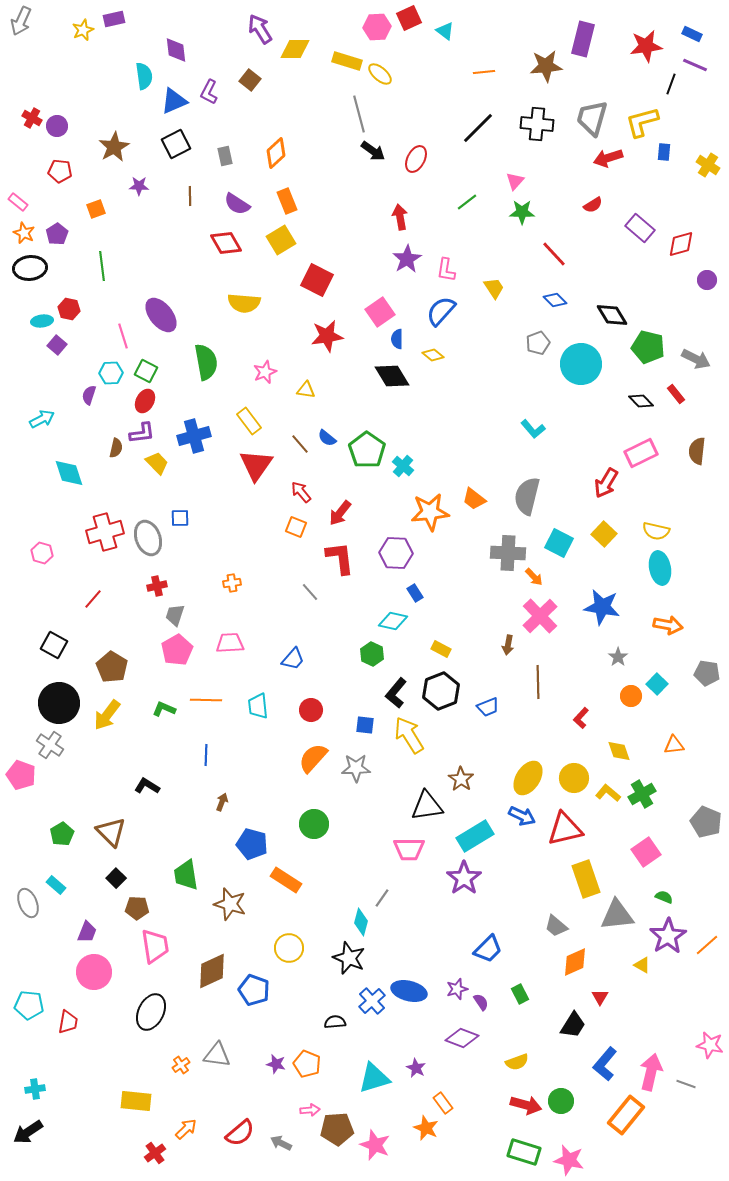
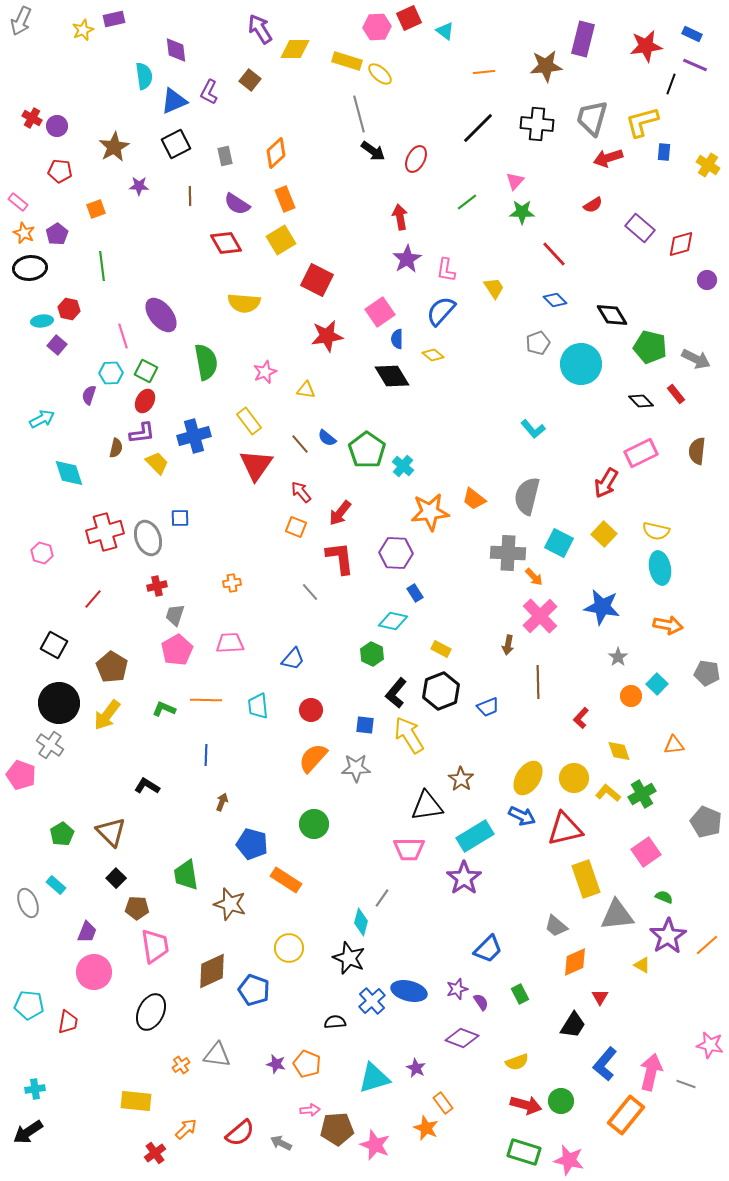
orange rectangle at (287, 201): moved 2 px left, 2 px up
green pentagon at (648, 347): moved 2 px right
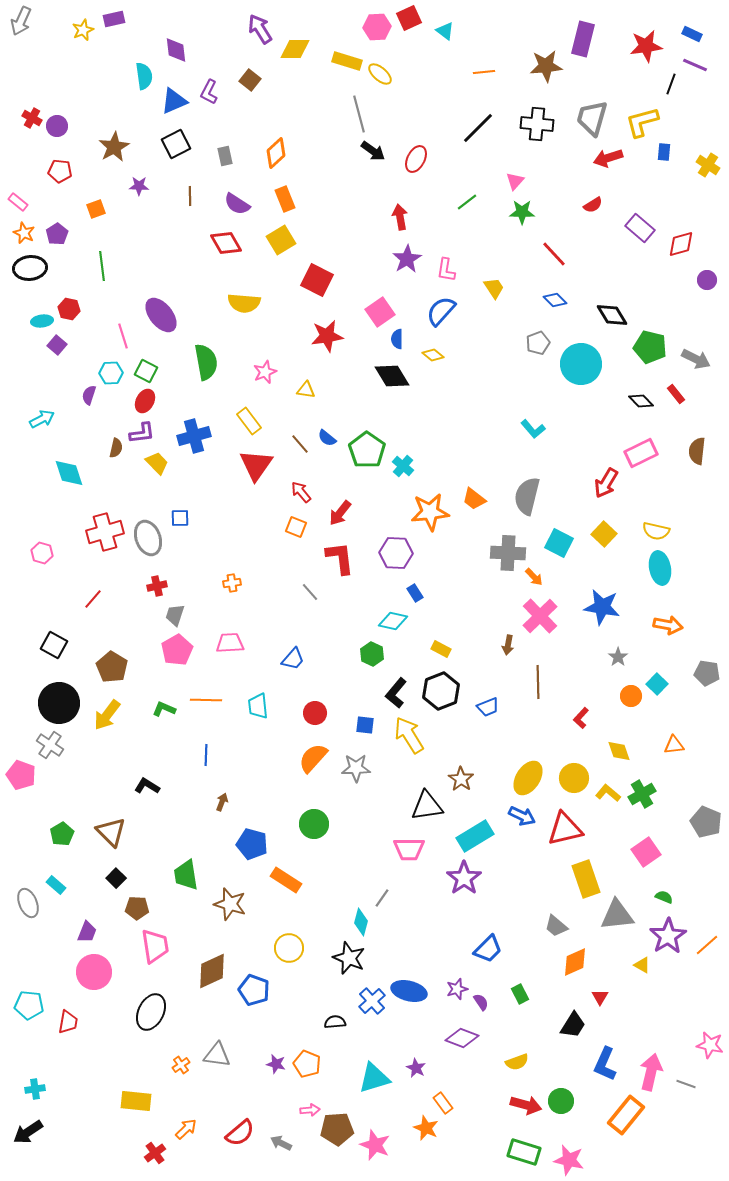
red circle at (311, 710): moved 4 px right, 3 px down
blue L-shape at (605, 1064): rotated 16 degrees counterclockwise
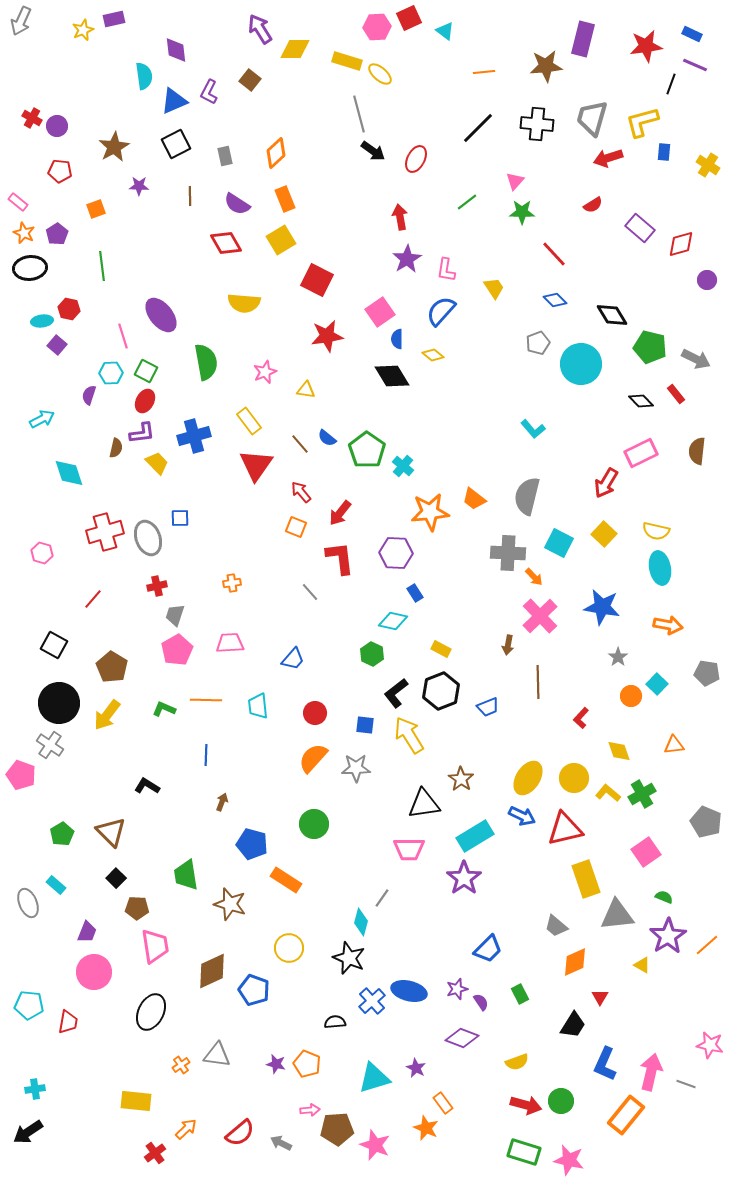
black L-shape at (396, 693): rotated 12 degrees clockwise
black triangle at (427, 806): moved 3 px left, 2 px up
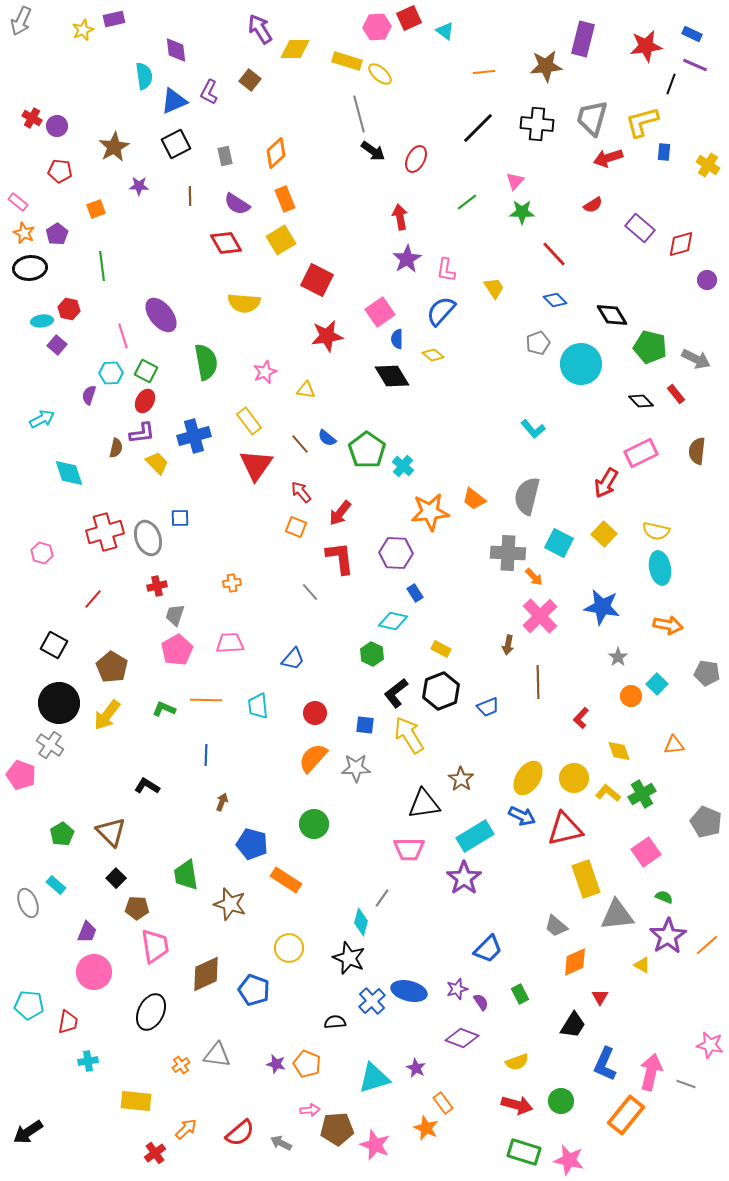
brown diamond at (212, 971): moved 6 px left, 3 px down
cyan cross at (35, 1089): moved 53 px right, 28 px up
red arrow at (526, 1105): moved 9 px left
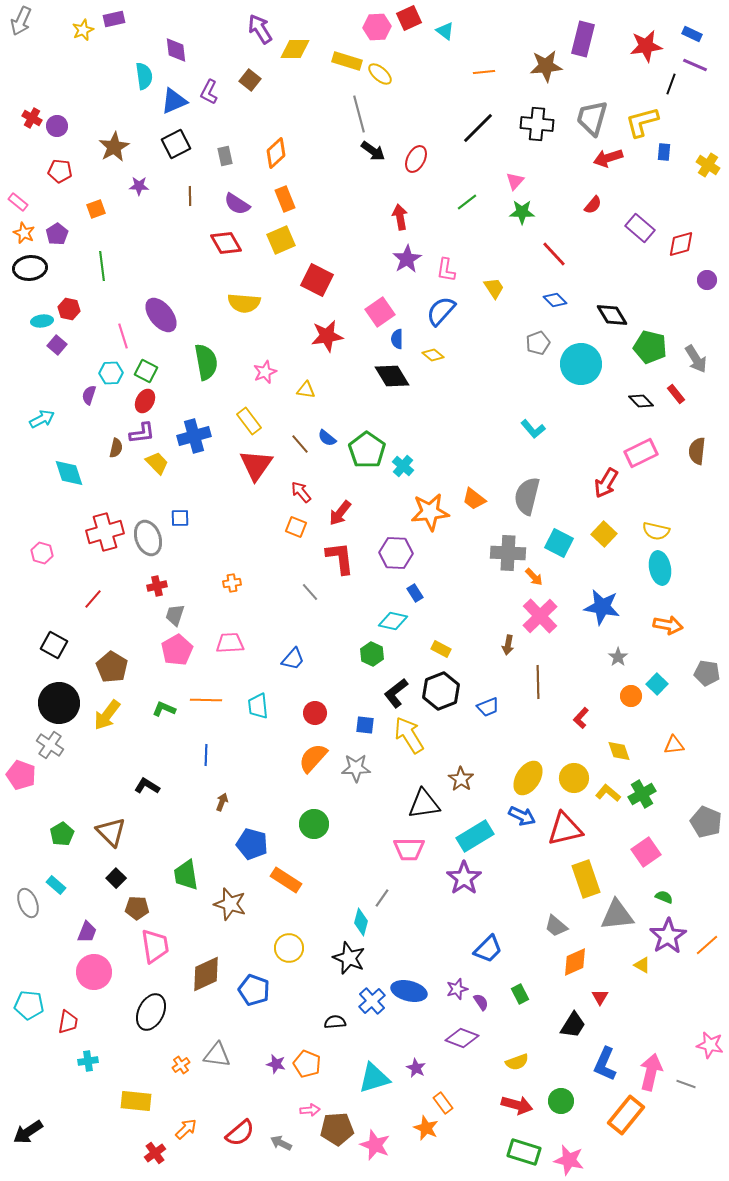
red semicircle at (593, 205): rotated 18 degrees counterclockwise
yellow square at (281, 240): rotated 8 degrees clockwise
gray arrow at (696, 359): rotated 32 degrees clockwise
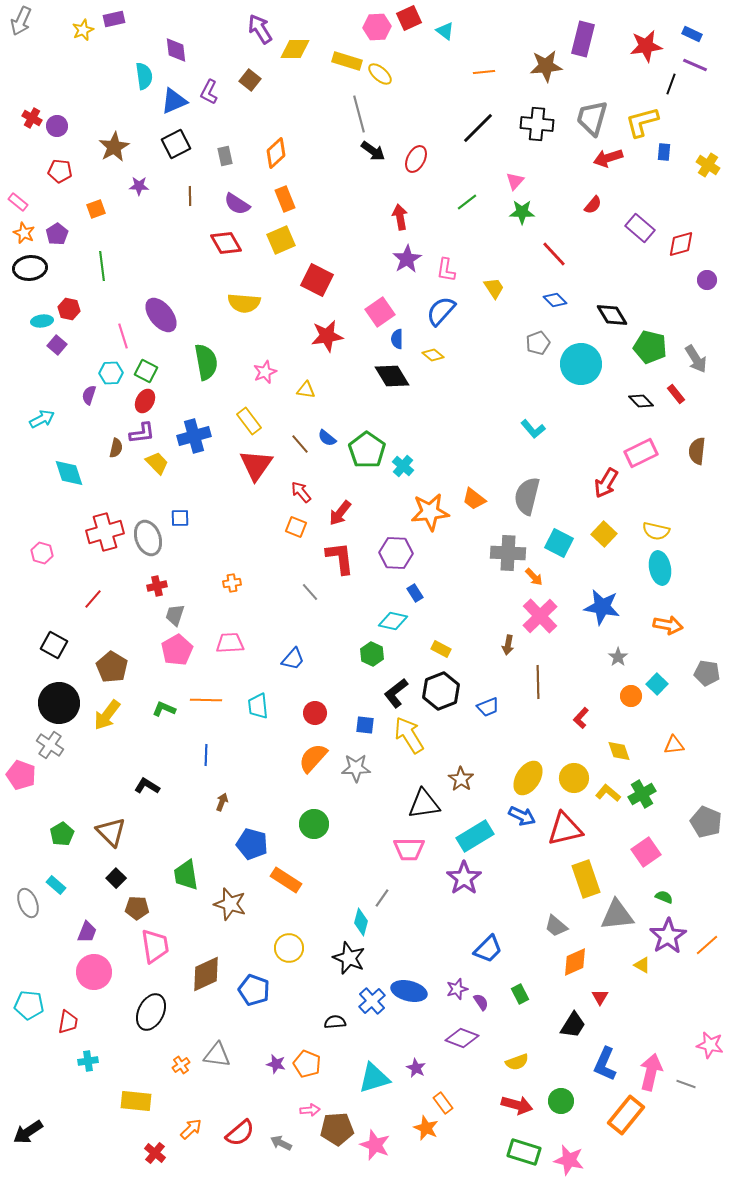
orange arrow at (186, 1129): moved 5 px right
red cross at (155, 1153): rotated 15 degrees counterclockwise
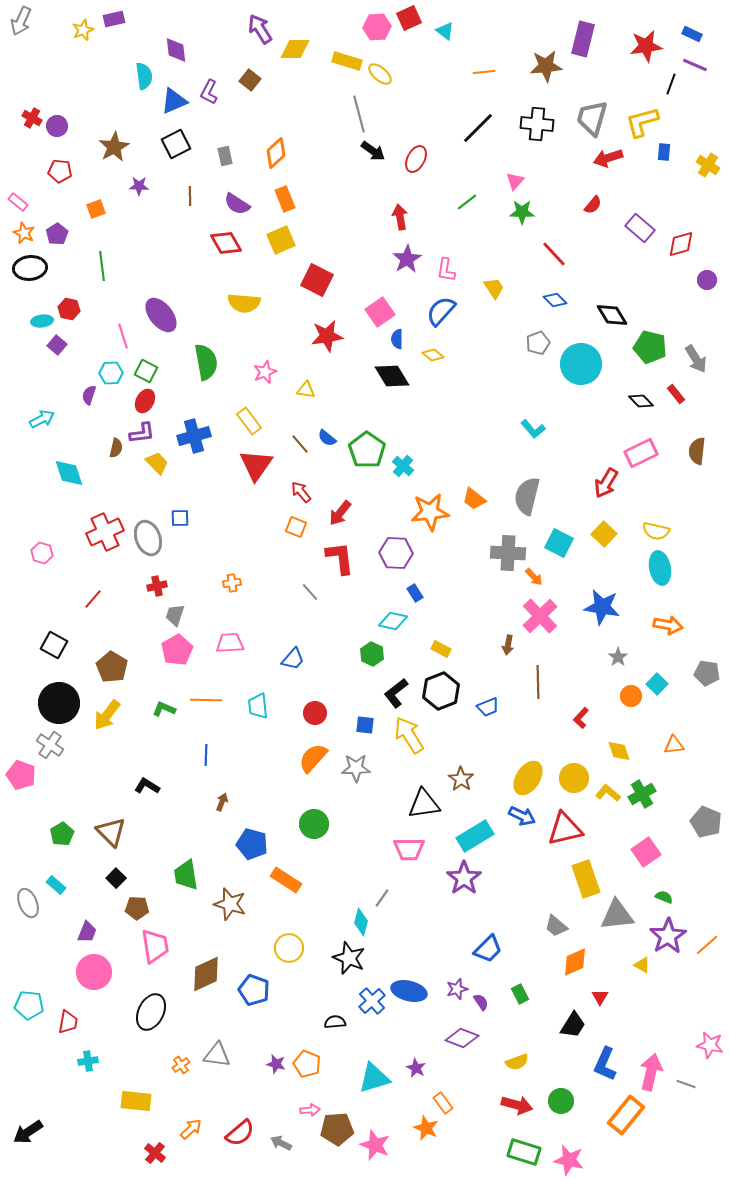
red cross at (105, 532): rotated 9 degrees counterclockwise
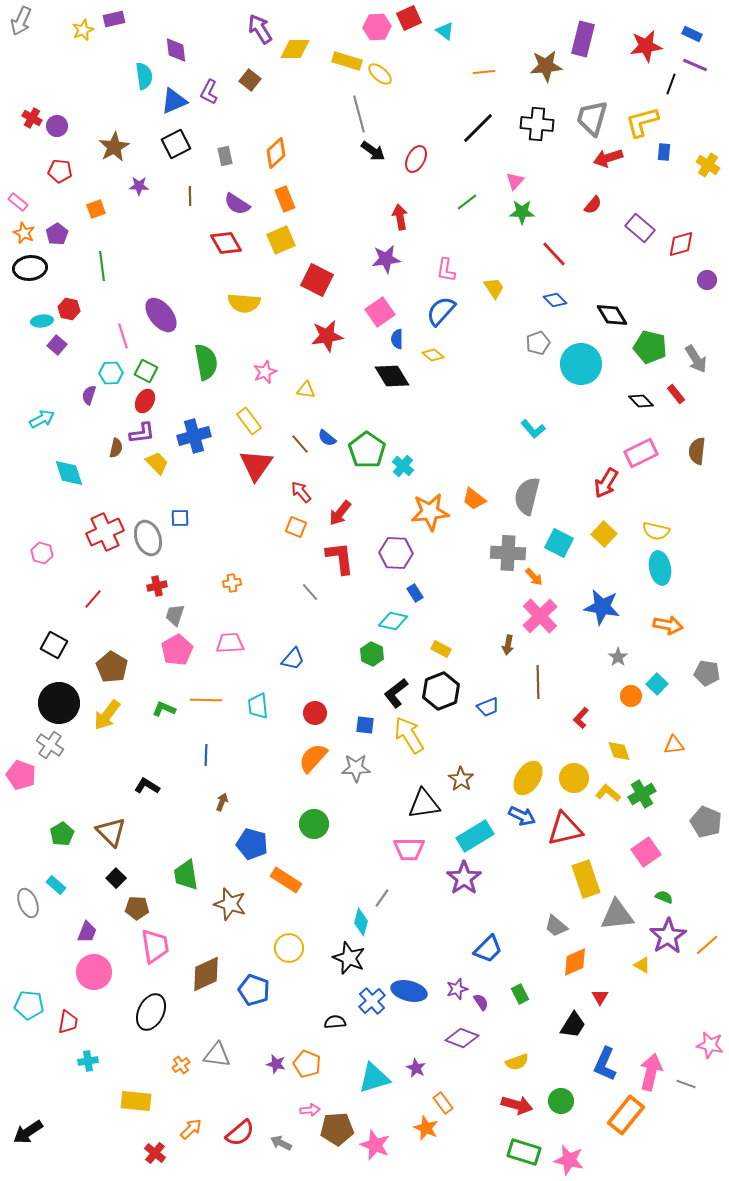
purple star at (407, 259): moved 21 px left; rotated 24 degrees clockwise
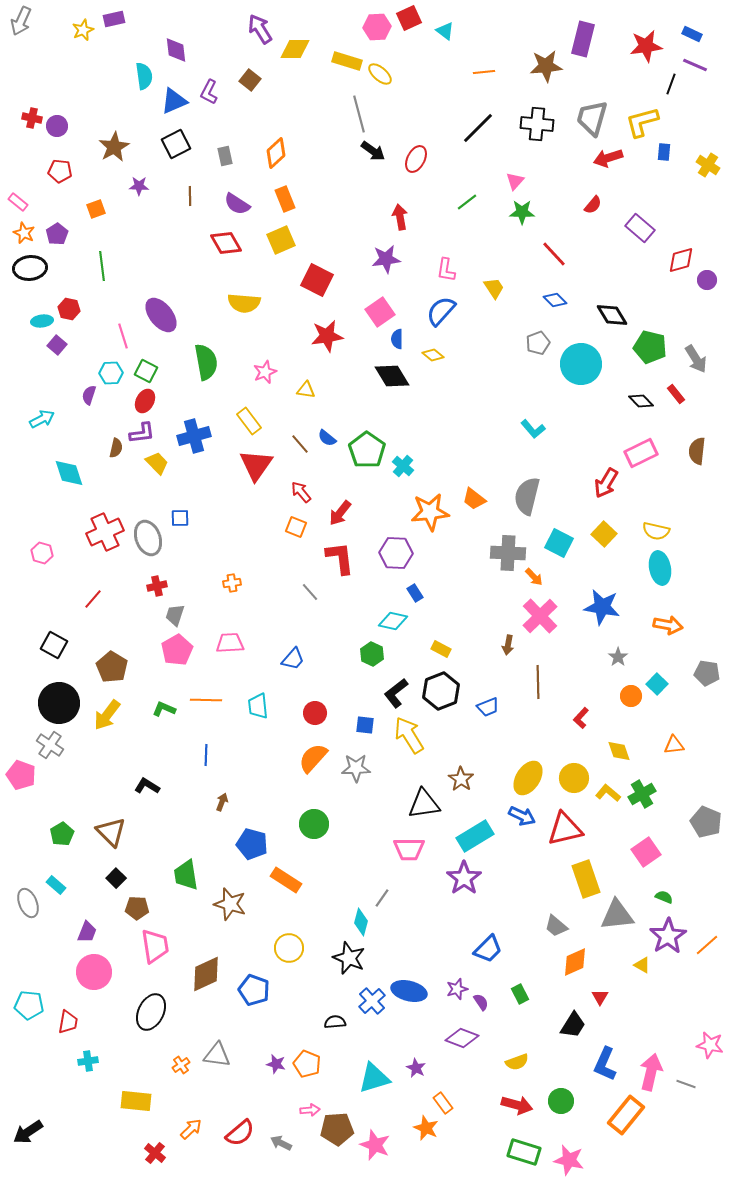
red cross at (32, 118): rotated 18 degrees counterclockwise
red diamond at (681, 244): moved 16 px down
